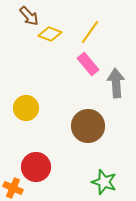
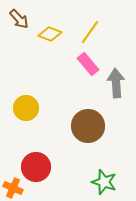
brown arrow: moved 10 px left, 3 px down
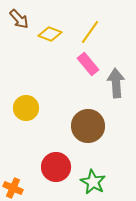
red circle: moved 20 px right
green star: moved 11 px left; rotated 10 degrees clockwise
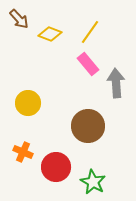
yellow circle: moved 2 px right, 5 px up
orange cross: moved 10 px right, 36 px up
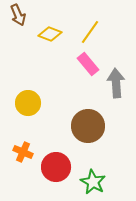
brown arrow: moved 1 px left, 4 px up; rotated 20 degrees clockwise
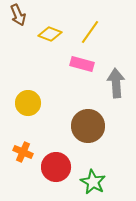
pink rectangle: moved 6 px left; rotated 35 degrees counterclockwise
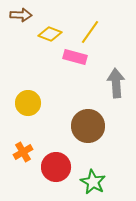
brown arrow: moved 3 px right; rotated 65 degrees counterclockwise
pink rectangle: moved 7 px left, 7 px up
orange cross: rotated 36 degrees clockwise
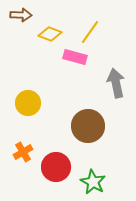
gray arrow: rotated 8 degrees counterclockwise
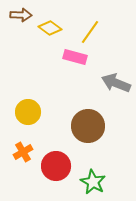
yellow diamond: moved 6 px up; rotated 15 degrees clockwise
gray arrow: rotated 56 degrees counterclockwise
yellow circle: moved 9 px down
red circle: moved 1 px up
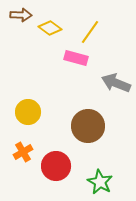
pink rectangle: moved 1 px right, 1 px down
green star: moved 7 px right
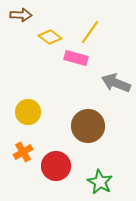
yellow diamond: moved 9 px down
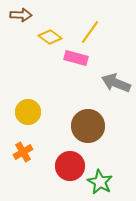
red circle: moved 14 px right
